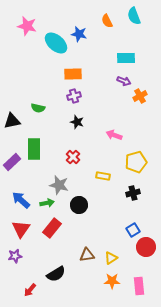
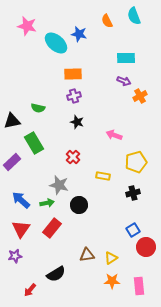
green rectangle: moved 6 px up; rotated 30 degrees counterclockwise
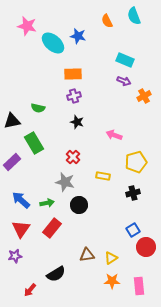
blue star: moved 1 px left, 2 px down
cyan ellipse: moved 3 px left
cyan rectangle: moved 1 px left, 2 px down; rotated 24 degrees clockwise
orange cross: moved 4 px right
gray star: moved 6 px right, 3 px up
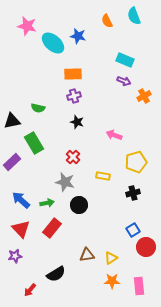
red triangle: rotated 18 degrees counterclockwise
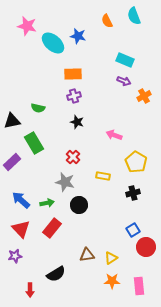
yellow pentagon: rotated 25 degrees counterclockwise
red arrow: rotated 40 degrees counterclockwise
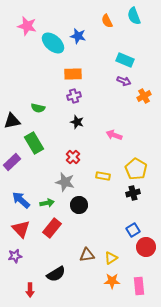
yellow pentagon: moved 7 px down
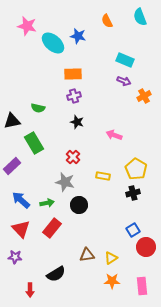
cyan semicircle: moved 6 px right, 1 px down
purple rectangle: moved 4 px down
purple star: moved 1 px down; rotated 16 degrees clockwise
pink rectangle: moved 3 px right
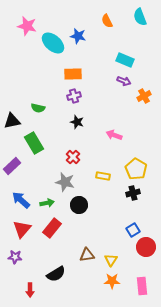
red triangle: moved 1 px right; rotated 24 degrees clockwise
yellow triangle: moved 2 px down; rotated 24 degrees counterclockwise
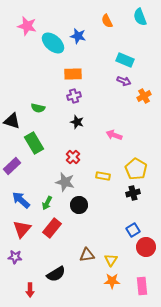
black triangle: rotated 30 degrees clockwise
green arrow: rotated 128 degrees clockwise
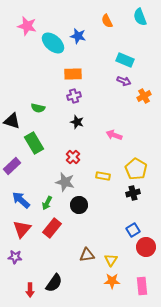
black semicircle: moved 2 px left, 9 px down; rotated 24 degrees counterclockwise
